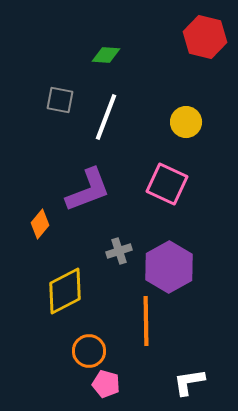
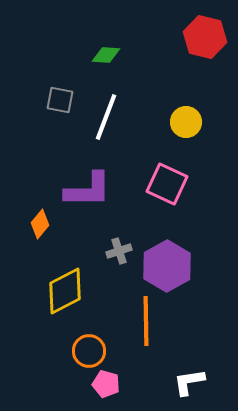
purple L-shape: rotated 21 degrees clockwise
purple hexagon: moved 2 px left, 1 px up
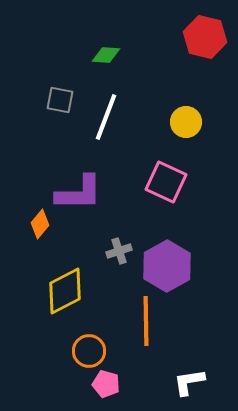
pink square: moved 1 px left, 2 px up
purple L-shape: moved 9 px left, 3 px down
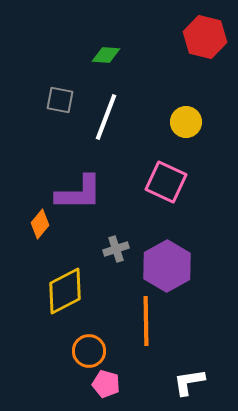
gray cross: moved 3 px left, 2 px up
